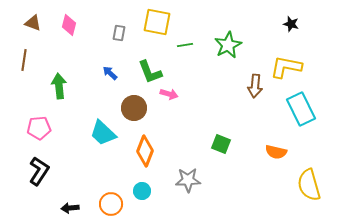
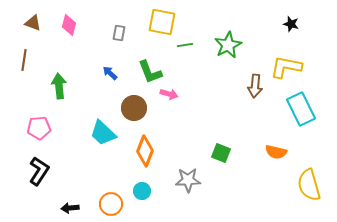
yellow square: moved 5 px right
green square: moved 9 px down
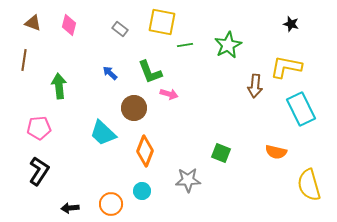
gray rectangle: moved 1 px right, 4 px up; rotated 63 degrees counterclockwise
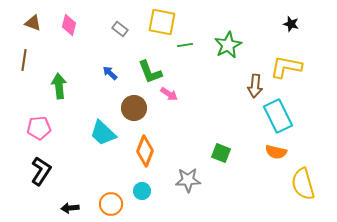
pink arrow: rotated 18 degrees clockwise
cyan rectangle: moved 23 px left, 7 px down
black L-shape: moved 2 px right
yellow semicircle: moved 6 px left, 1 px up
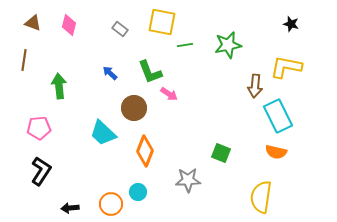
green star: rotated 16 degrees clockwise
yellow semicircle: moved 42 px left, 13 px down; rotated 24 degrees clockwise
cyan circle: moved 4 px left, 1 px down
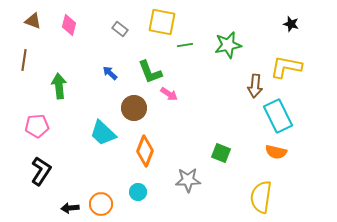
brown triangle: moved 2 px up
pink pentagon: moved 2 px left, 2 px up
orange circle: moved 10 px left
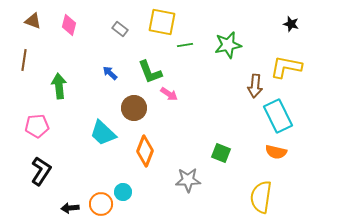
cyan circle: moved 15 px left
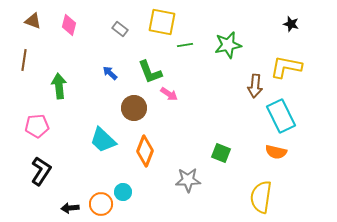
cyan rectangle: moved 3 px right
cyan trapezoid: moved 7 px down
